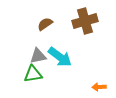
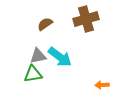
brown cross: moved 1 px right, 2 px up
orange arrow: moved 3 px right, 2 px up
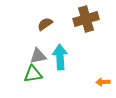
cyan arrow: rotated 130 degrees counterclockwise
orange arrow: moved 1 px right, 3 px up
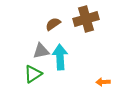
brown semicircle: moved 8 px right
gray triangle: moved 3 px right, 5 px up
green triangle: rotated 24 degrees counterclockwise
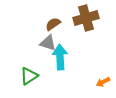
brown cross: moved 1 px up
gray triangle: moved 7 px right, 8 px up; rotated 30 degrees clockwise
green triangle: moved 4 px left, 2 px down
orange arrow: rotated 24 degrees counterclockwise
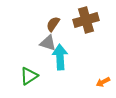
brown cross: moved 2 px down
brown semicircle: rotated 21 degrees counterclockwise
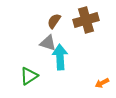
brown semicircle: moved 1 px right, 3 px up
orange arrow: moved 1 px left, 1 px down
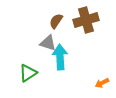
brown semicircle: moved 2 px right
green triangle: moved 1 px left, 3 px up
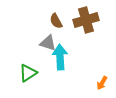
brown semicircle: rotated 63 degrees counterclockwise
orange arrow: rotated 32 degrees counterclockwise
